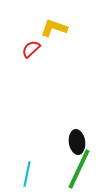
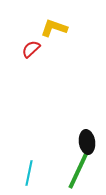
black ellipse: moved 10 px right
cyan line: moved 2 px right, 1 px up
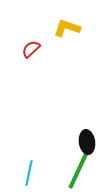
yellow L-shape: moved 13 px right
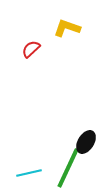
black ellipse: moved 1 px left; rotated 40 degrees clockwise
green line: moved 11 px left, 1 px up
cyan line: rotated 65 degrees clockwise
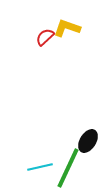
red semicircle: moved 14 px right, 12 px up
black ellipse: moved 2 px right, 1 px up
cyan line: moved 11 px right, 6 px up
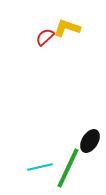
black ellipse: moved 2 px right
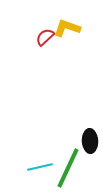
black ellipse: rotated 35 degrees counterclockwise
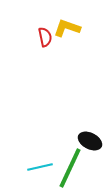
red semicircle: rotated 120 degrees clockwise
black ellipse: rotated 60 degrees counterclockwise
green line: moved 2 px right
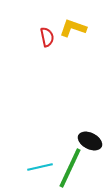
yellow L-shape: moved 6 px right
red semicircle: moved 2 px right
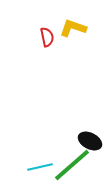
green line: moved 2 px right, 3 px up; rotated 24 degrees clockwise
